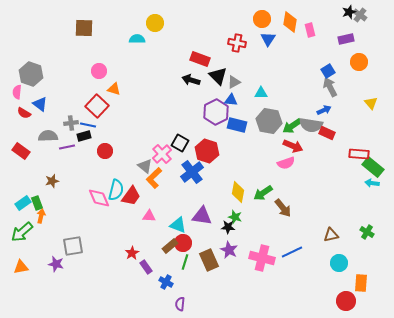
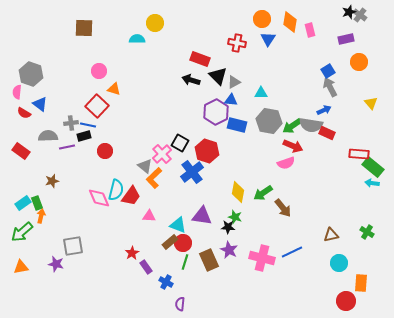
brown rectangle at (170, 246): moved 4 px up
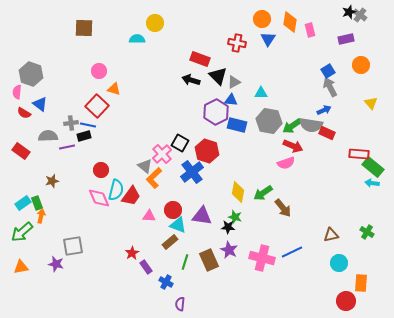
orange circle at (359, 62): moved 2 px right, 3 px down
red circle at (105, 151): moved 4 px left, 19 px down
red circle at (183, 243): moved 10 px left, 33 px up
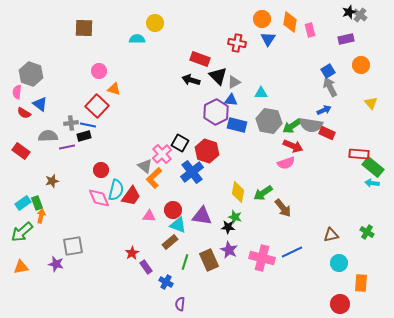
red circle at (346, 301): moved 6 px left, 3 px down
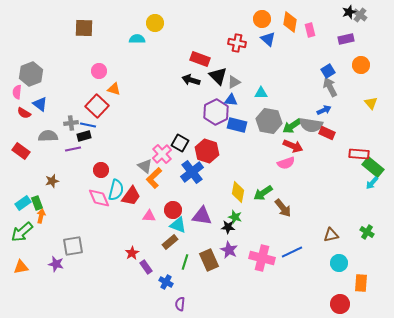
blue triangle at (268, 39): rotated 21 degrees counterclockwise
gray hexagon at (31, 74): rotated 20 degrees clockwise
purple line at (67, 147): moved 6 px right, 2 px down
cyan arrow at (372, 183): rotated 56 degrees counterclockwise
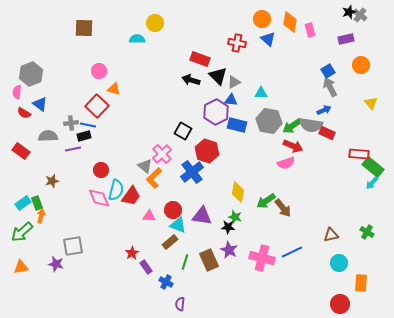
black square at (180, 143): moved 3 px right, 12 px up
green arrow at (263, 193): moved 3 px right, 8 px down
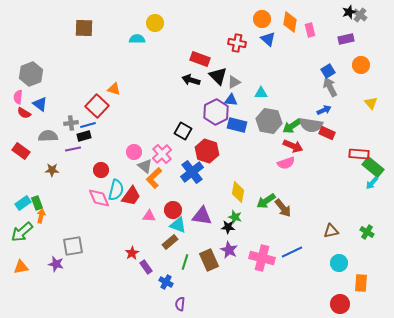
pink circle at (99, 71): moved 35 px right, 81 px down
pink semicircle at (17, 92): moved 1 px right, 5 px down
blue line at (88, 125): rotated 28 degrees counterclockwise
brown star at (52, 181): moved 11 px up; rotated 16 degrees clockwise
brown triangle at (331, 235): moved 4 px up
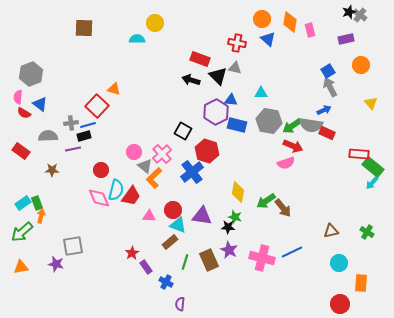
gray triangle at (234, 82): moved 1 px right, 14 px up; rotated 40 degrees clockwise
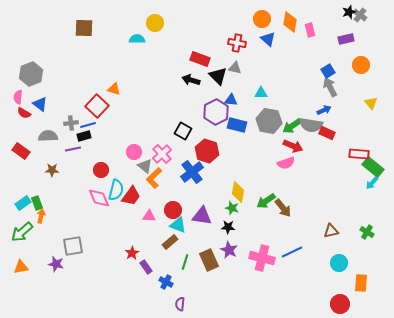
green star at (235, 217): moved 3 px left, 9 px up
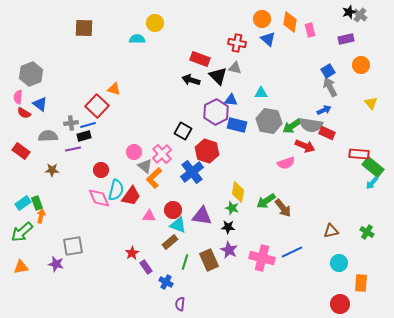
red arrow at (293, 146): moved 12 px right
